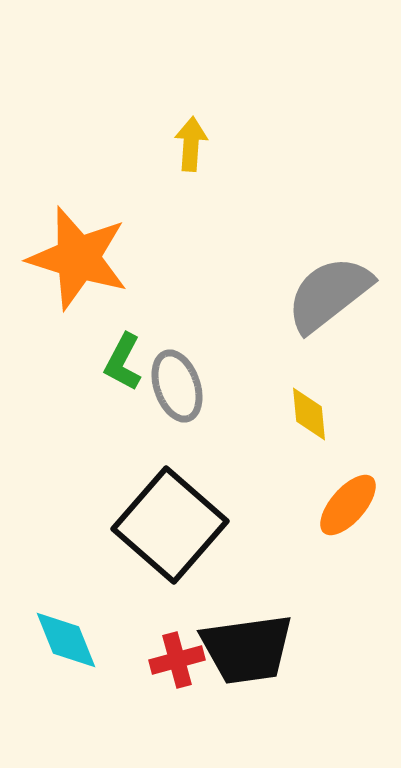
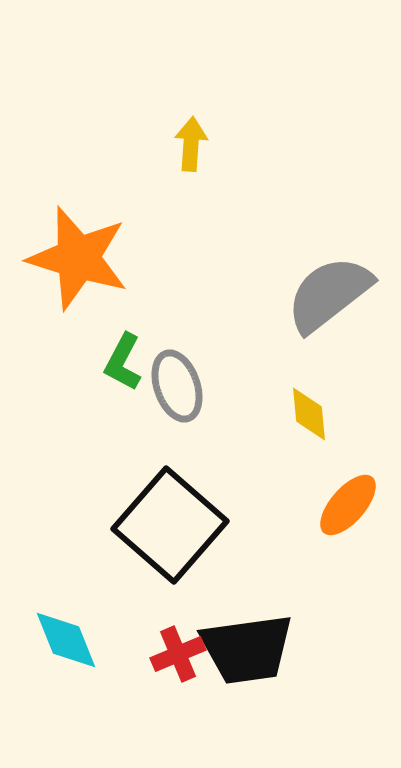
red cross: moved 1 px right, 6 px up; rotated 8 degrees counterclockwise
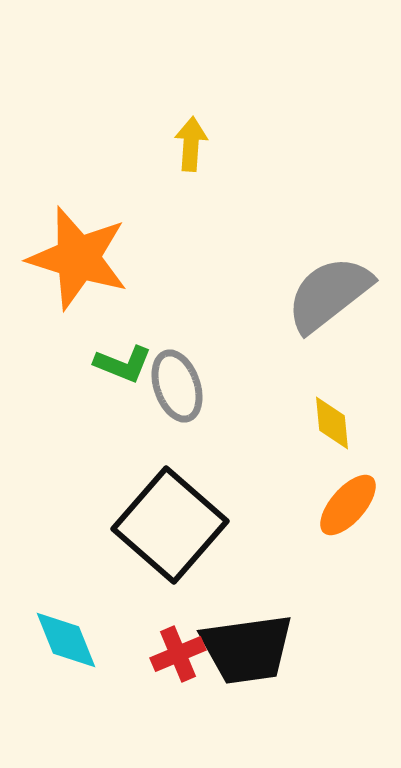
green L-shape: moved 2 px down; rotated 96 degrees counterclockwise
yellow diamond: moved 23 px right, 9 px down
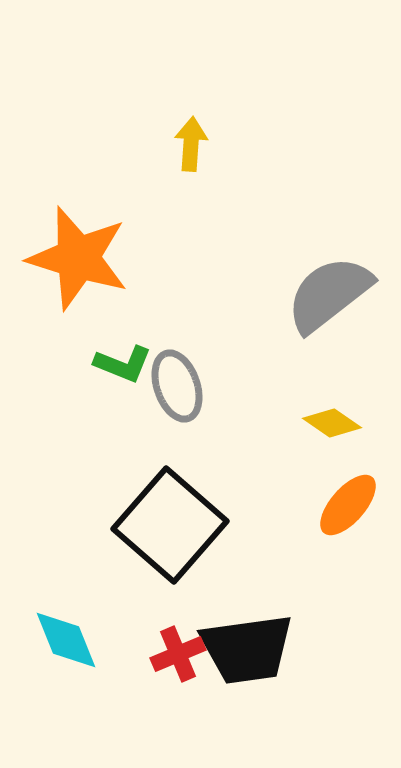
yellow diamond: rotated 50 degrees counterclockwise
